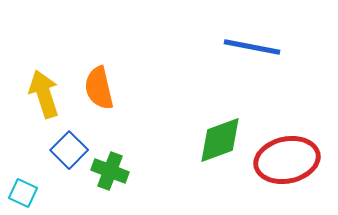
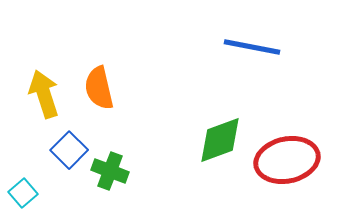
cyan square: rotated 24 degrees clockwise
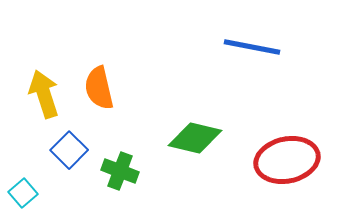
green diamond: moved 25 px left, 2 px up; rotated 34 degrees clockwise
green cross: moved 10 px right
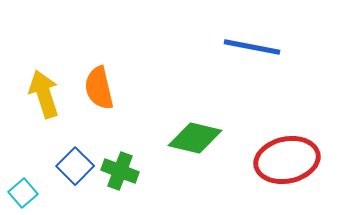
blue square: moved 6 px right, 16 px down
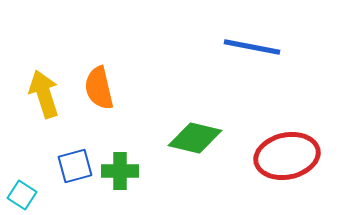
red ellipse: moved 4 px up
blue square: rotated 30 degrees clockwise
green cross: rotated 21 degrees counterclockwise
cyan square: moved 1 px left, 2 px down; rotated 16 degrees counterclockwise
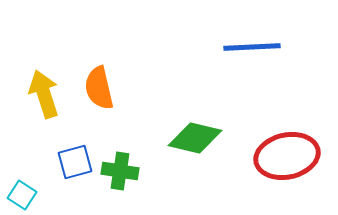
blue line: rotated 14 degrees counterclockwise
blue square: moved 4 px up
green cross: rotated 9 degrees clockwise
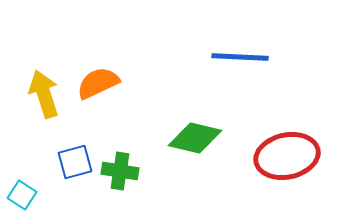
blue line: moved 12 px left, 10 px down; rotated 6 degrees clockwise
orange semicircle: moved 1 px left, 5 px up; rotated 78 degrees clockwise
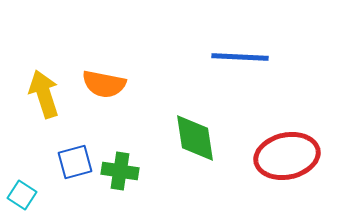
orange semicircle: moved 6 px right, 1 px down; rotated 144 degrees counterclockwise
green diamond: rotated 68 degrees clockwise
